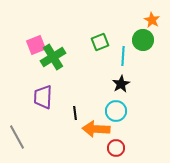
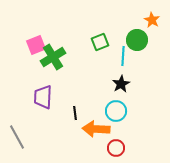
green circle: moved 6 px left
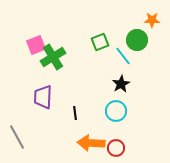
orange star: rotated 28 degrees counterclockwise
cyan line: rotated 42 degrees counterclockwise
orange arrow: moved 5 px left, 14 px down
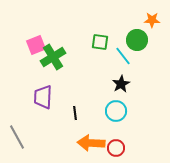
green square: rotated 30 degrees clockwise
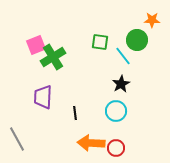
gray line: moved 2 px down
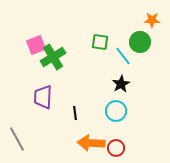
green circle: moved 3 px right, 2 px down
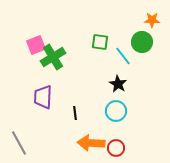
green circle: moved 2 px right
black star: moved 3 px left; rotated 12 degrees counterclockwise
gray line: moved 2 px right, 4 px down
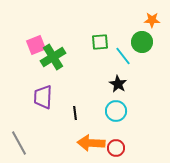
green square: rotated 12 degrees counterclockwise
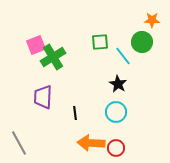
cyan circle: moved 1 px down
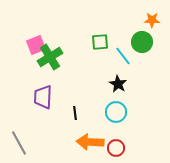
green cross: moved 3 px left
orange arrow: moved 1 px left, 1 px up
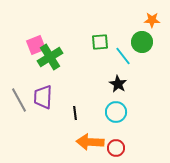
gray line: moved 43 px up
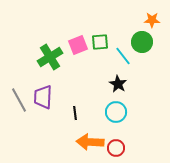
pink square: moved 42 px right
